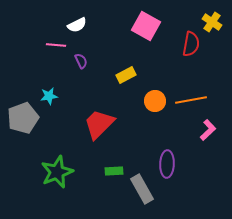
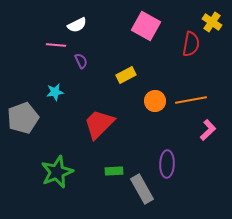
cyan star: moved 6 px right, 4 px up
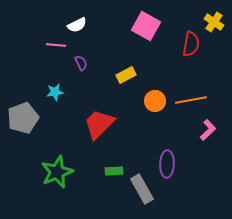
yellow cross: moved 2 px right
purple semicircle: moved 2 px down
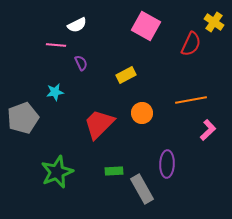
red semicircle: rotated 15 degrees clockwise
orange circle: moved 13 px left, 12 px down
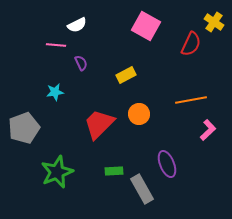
orange circle: moved 3 px left, 1 px down
gray pentagon: moved 1 px right, 10 px down
purple ellipse: rotated 24 degrees counterclockwise
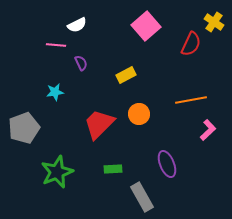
pink square: rotated 20 degrees clockwise
green rectangle: moved 1 px left, 2 px up
gray rectangle: moved 8 px down
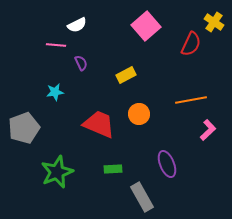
red trapezoid: rotated 68 degrees clockwise
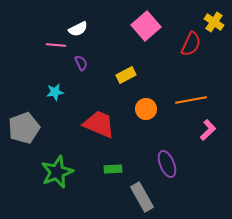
white semicircle: moved 1 px right, 4 px down
orange circle: moved 7 px right, 5 px up
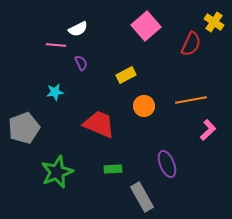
orange circle: moved 2 px left, 3 px up
